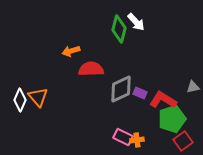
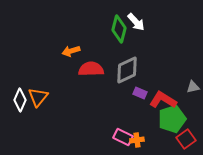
gray diamond: moved 6 px right, 19 px up
orange triangle: rotated 20 degrees clockwise
red square: moved 3 px right, 2 px up
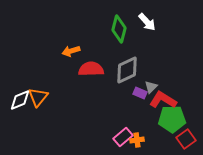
white arrow: moved 11 px right
gray triangle: moved 42 px left; rotated 32 degrees counterclockwise
white diamond: rotated 45 degrees clockwise
green pentagon: rotated 16 degrees clockwise
pink rectangle: rotated 66 degrees counterclockwise
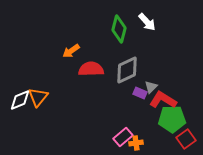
orange arrow: rotated 18 degrees counterclockwise
orange cross: moved 1 px left, 3 px down
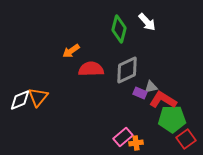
gray triangle: rotated 32 degrees clockwise
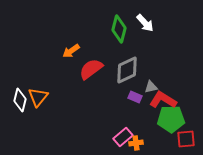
white arrow: moved 2 px left, 1 px down
red semicircle: rotated 35 degrees counterclockwise
purple rectangle: moved 5 px left, 4 px down
white diamond: rotated 55 degrees counterclockwise
green pentagon: moved 1 px left
red square: rotated 30 degrees clockwise
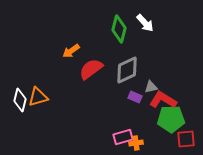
orange triangle: rotated 35 degrees clockwise
pink rectangle: rotated 24 degrees clockwise
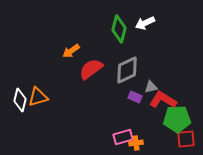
white arrow: rotated 108 degrees clockwise
green pentagon: moved 6 px right
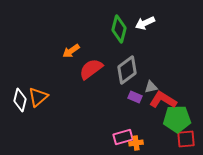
gray diamond: rotated 12 degrees counterclockwise
orange triangle: rotated 25 degrees counterclockwise
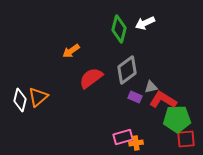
red semicircle: moved 9 px down
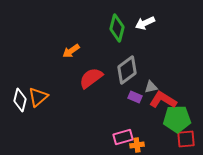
green diamond: moved 2 px left, 1 px up
orange cross: moved 1 px right, 2 px down
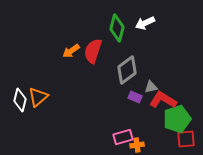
red semicircle: moved 2 px right, 27 px up; rotated 35 degrees counterclockwise
green pentagon: rotated 16 degrees counterclockwise
